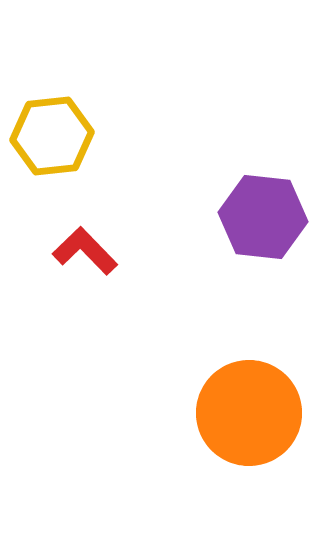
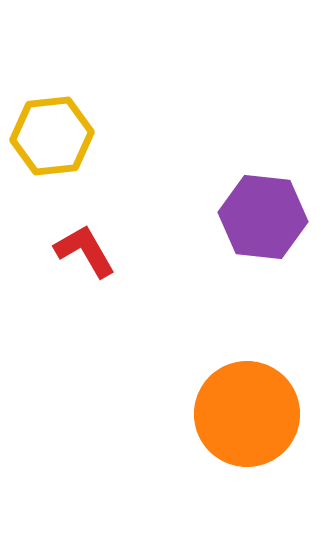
red L-shape: rotated 14 degrees clockwise
orange circle: moved 2 px left, 1 px down
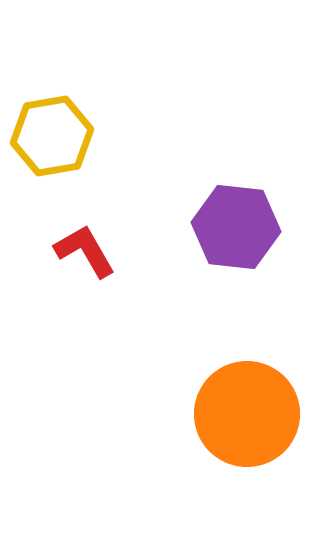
yellow hexagon: rotated 4 degrees counterclockwise
purple hexagon: moved 27 px left, 10 px down
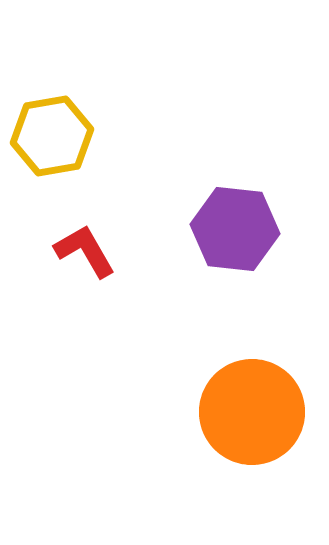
purple hexagon: moved 1 px left, 2 px down
orange circle: moved 5 px right, 2 px up
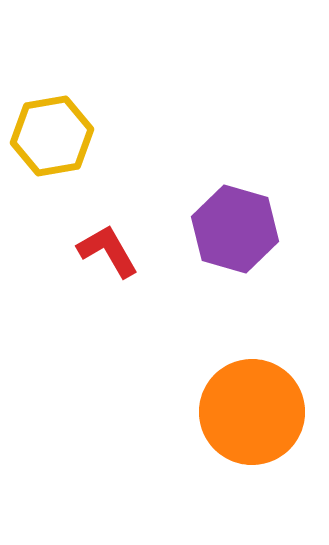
purple hexagon: rotated 10 degrees clockwise
red L-shape: moved 23 px right
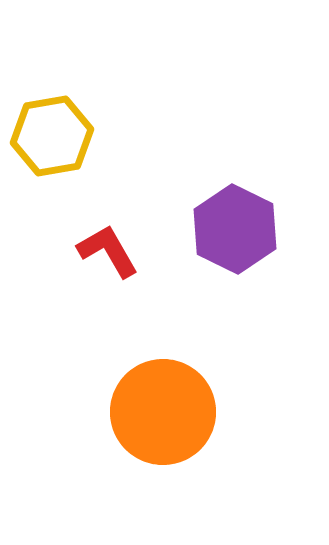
purple hexagon: rotated 10 degrees clockwise
orange circle: moved 89 px left
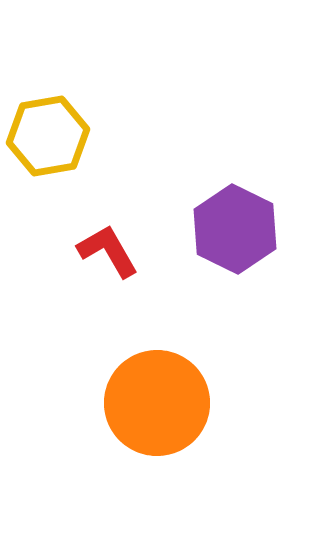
yellow hexagon: moved 4 px left
orange circle: moved 6 px left, 9 px up
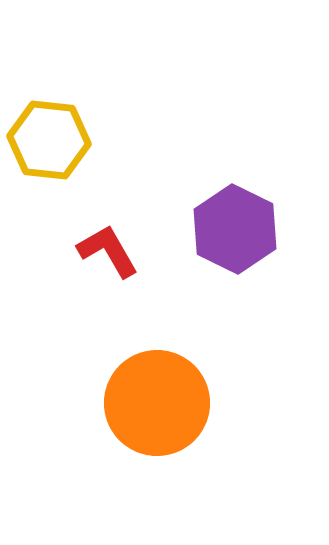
yellow hexagon: moved 1 px right, 4 px down; rotated 16 degrees clockwise
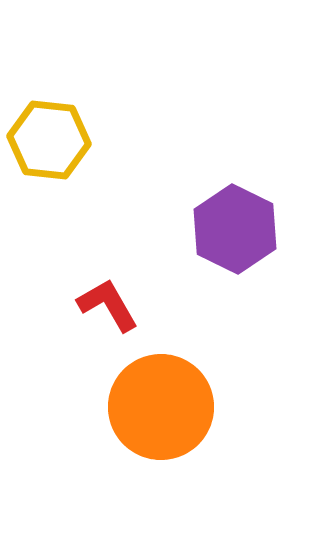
red L-shape: moved 54 px down
orange circle: moved 4 px right, 4 px down
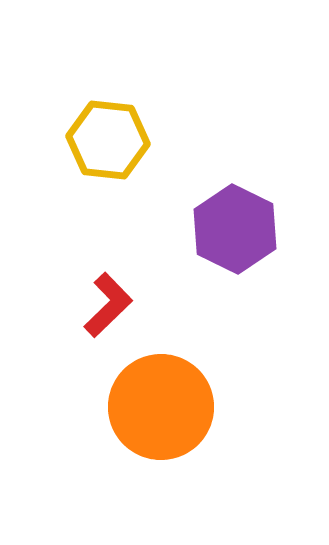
yellow hexagon: moved 59 px right
red L-shape: rotated 76 degrees clockwise
